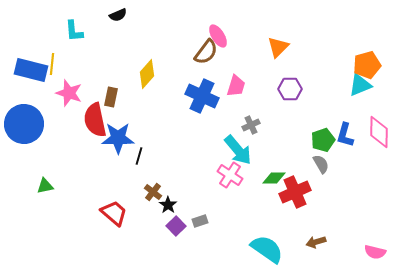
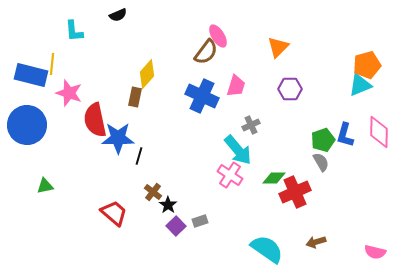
blue rectangle: moved 5 px down
brown rectangle: moved 24 px right
blue circle: moved 3 px right, 1 px down
gray semicircle: moved 2 px up
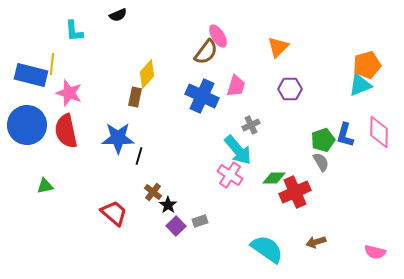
red semicircle: moved 29 px left, 11 px down
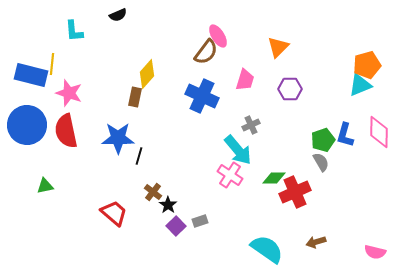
pink trapezoid: moved 9 px right, 6 px up
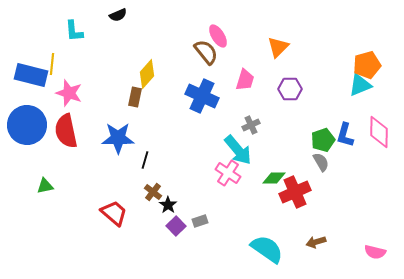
brown semicircle: rotated 76 degrees counterclockwise
black line: moved 6 px right, 4 px down
pink cross: moved 2 px left, 2 px up
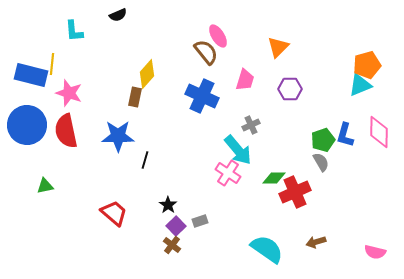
blue star: moved 2 px up
brown cross: moved 19 px right, 53 px down
